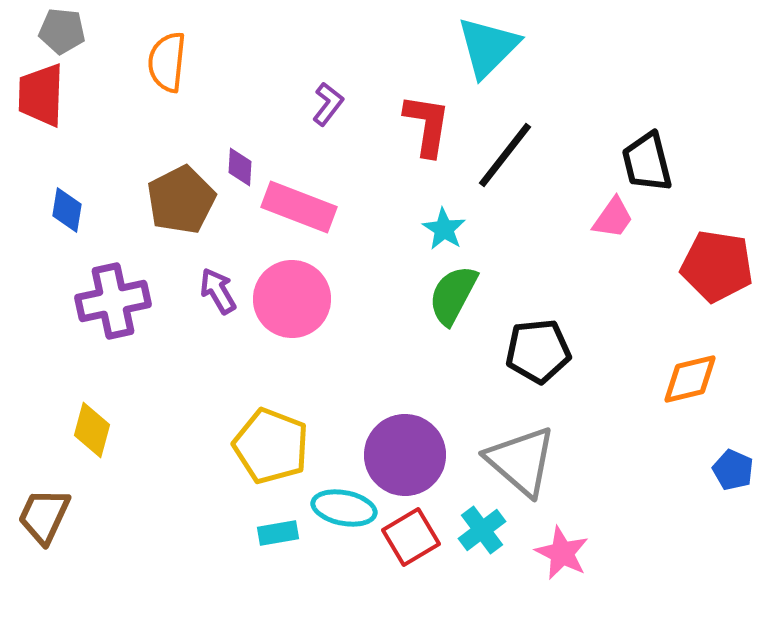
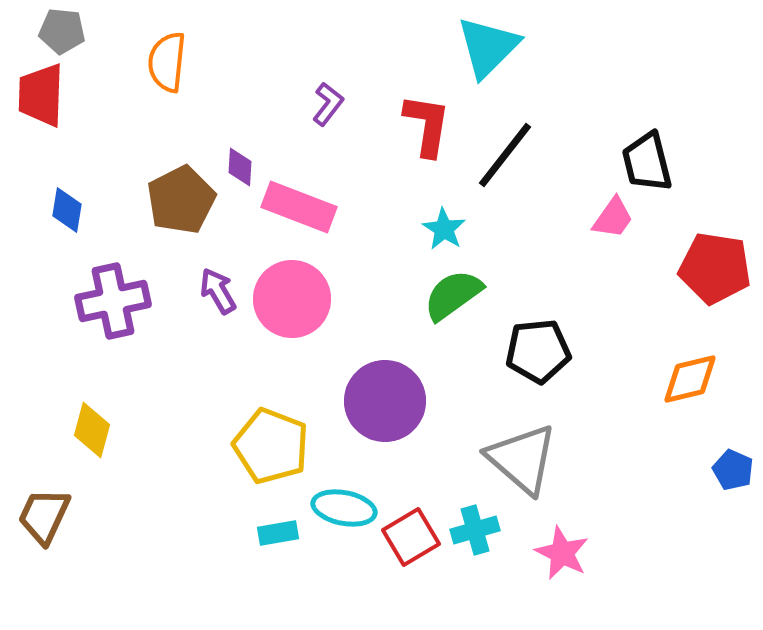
red pentagon: moved 2 px left, 2 px down
green semicircle: rotated 26 degrees clockwise
purple circle: moved 20 px left, 54 px up
gray triangle: moved 1 px right, 2 px up
cyan cross: moved 7 px left; rotated 21 degrees clockwise
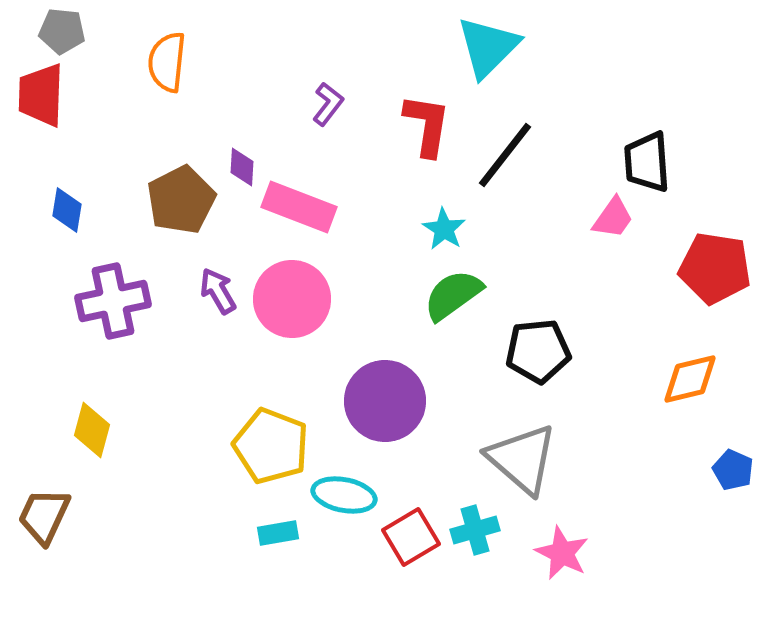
black trapezoid: rotated 10 degrees clockwise
purple diamond: moved 2 px right
cyan ellipse: moved 13 px up
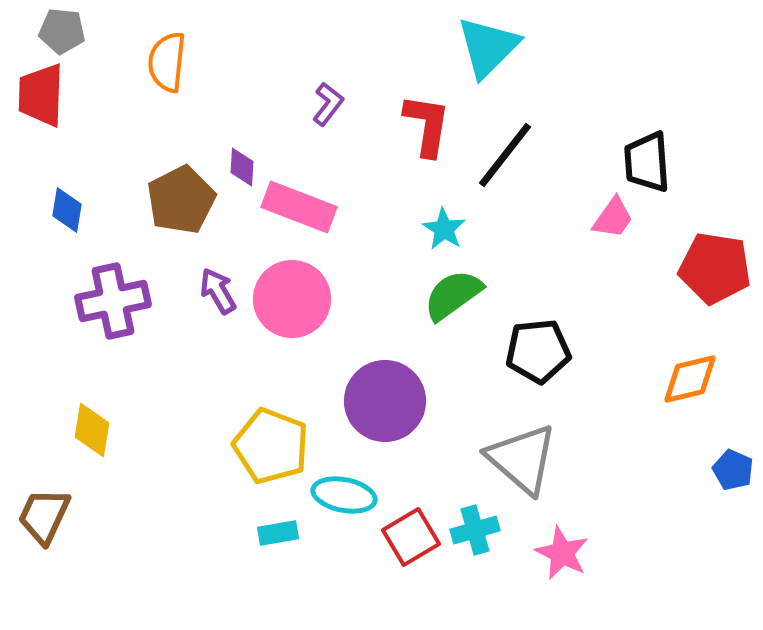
yellow diamond: rotated 6 degrees counterclockwise
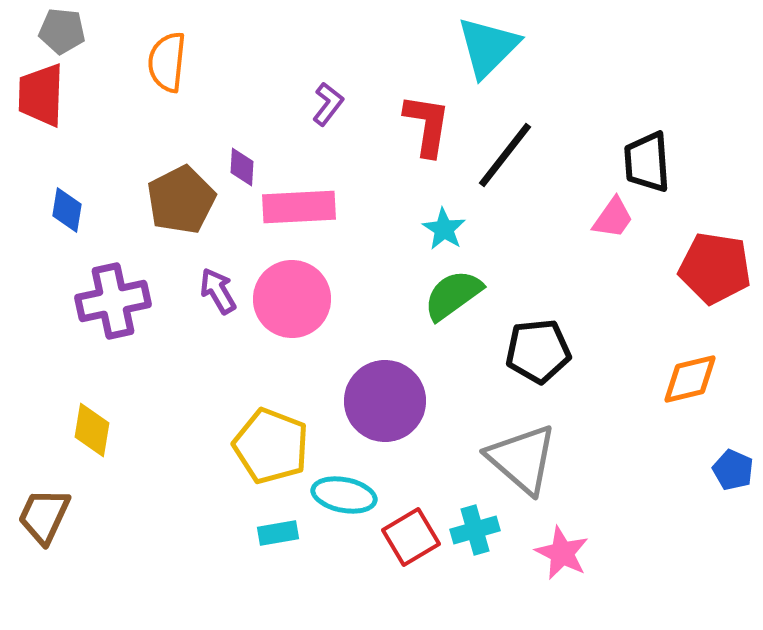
pink rectangle: rotated 24 degrees counterclockwise
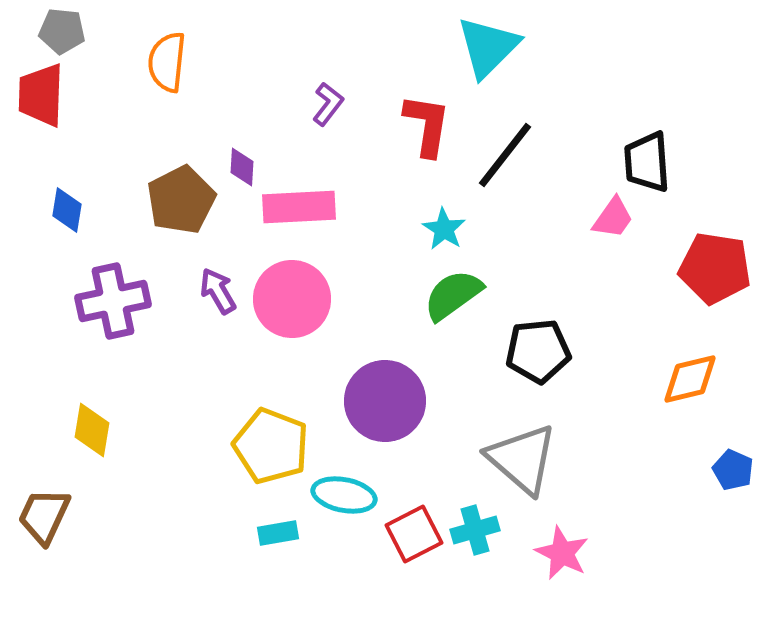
red square: moved 3 px right, 3 px up; rotated 4 degrees clockwise
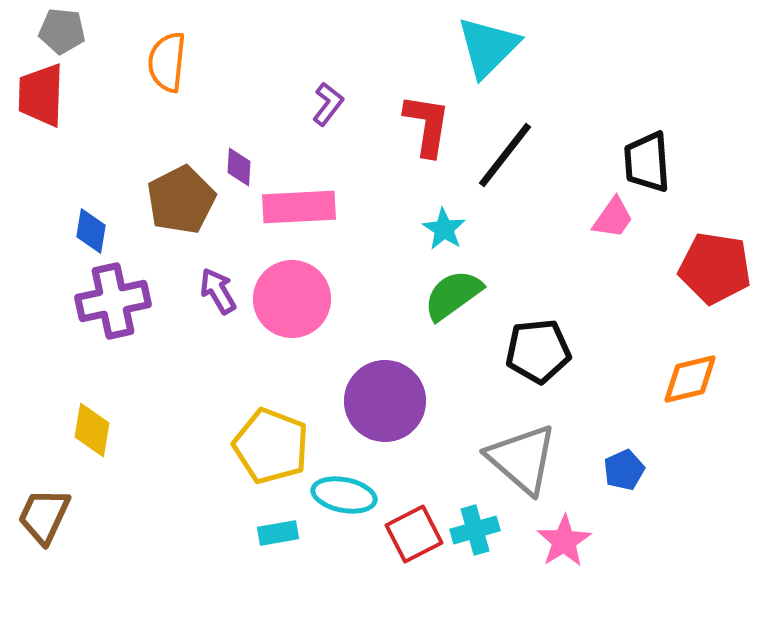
purple diamond: moved 3 px left
blue diamond: moved 24 px right, 21 px down
blue pentagon: moved 109 px left; rotated 24 degrees clockwise
pink star: moved 2 px right, 12 px up; rotated 14 degrees clockwise
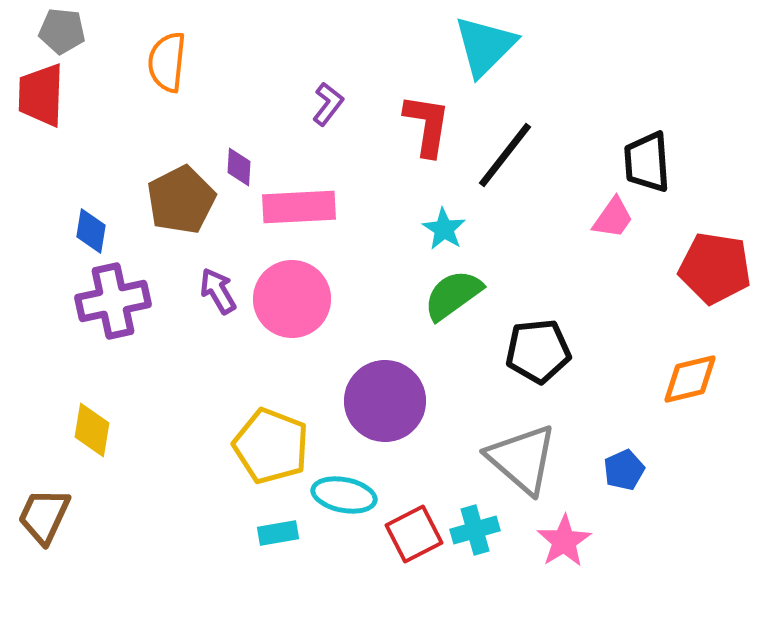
cyan triangle: moved 3 px left, 1 px up
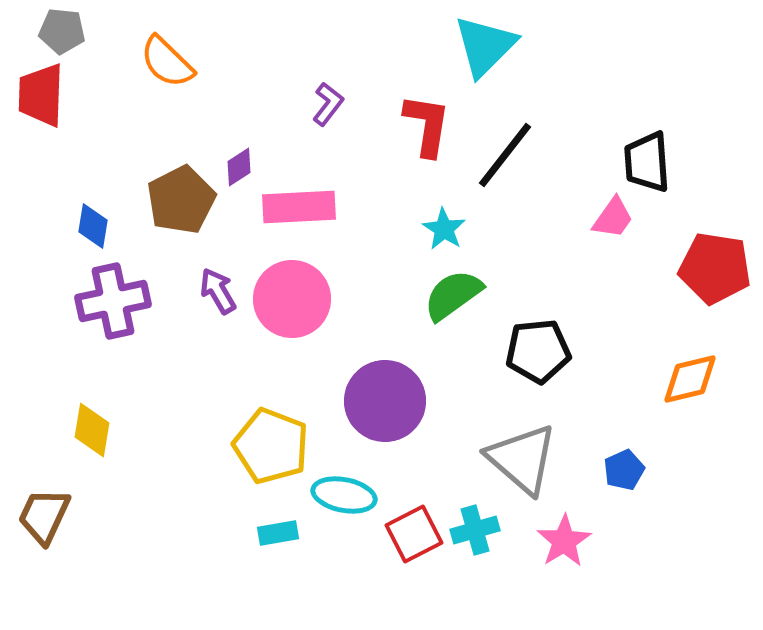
orange semicircle: rotated 52 degrees counterclockwise
purple diamond: rotated 54 degrees clockwise
blue diamond: moved 2 px right, 5 px up
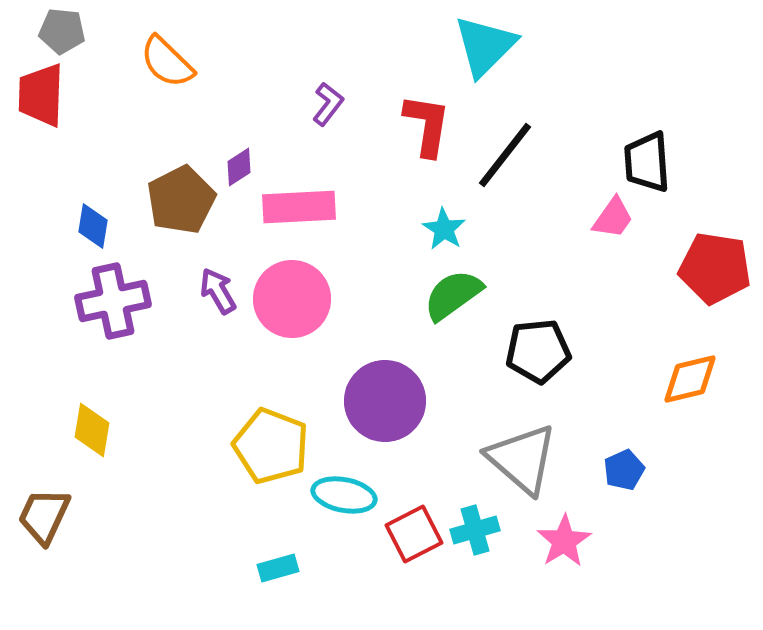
cyan rectangle: moved 35 px down; rotated 6 degrees counterclockwise
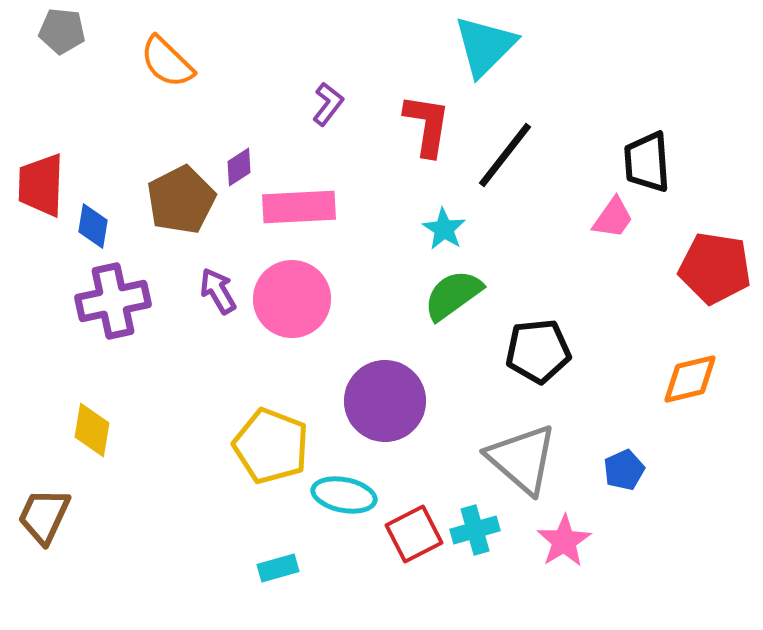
red trapezoid: moved 90 px down
